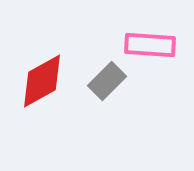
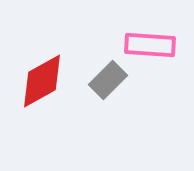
gray rectangle: moved 1 px right, 1 px up
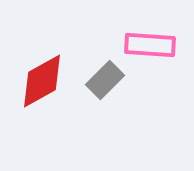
gray rectangle: moved 3 px left
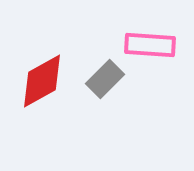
gray rectangle: moved 1 px up
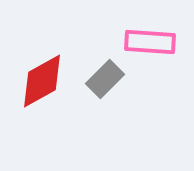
pink rectangle: moved 3 px up
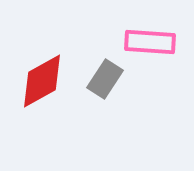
gray rectangle: rotated 12 degrees counterclockwise
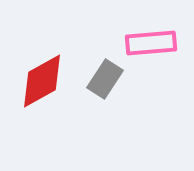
pink rectangle: moved 1 px right, 1 px down; rotated 9 degrees counterclockwise
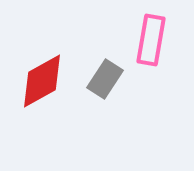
pink rectangle: moved 3 px up; rotated 75 degrees counterclockwise
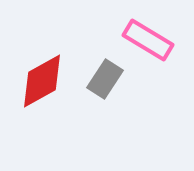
pink rectangle: moved 3 px left; rotated 69 degrees counterclockwise
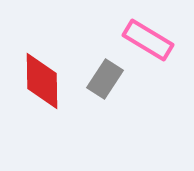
red diamond: rotated 62 degrees counterclockwise
